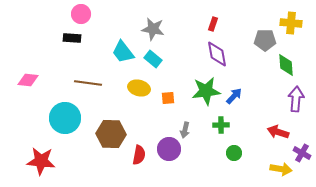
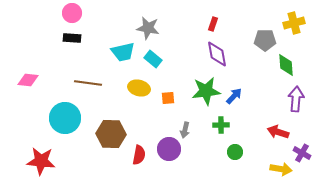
pink circle: moved 9 px left, 1 px up
yellow cross: moved 3 px right; rotated 20 degrees counterclockwise
gray star: moved 5 px left, 1 px up
cyan trapezoid: rotated 65 degrees counterclockwise
green circle: moved 1 px right, 1 px up
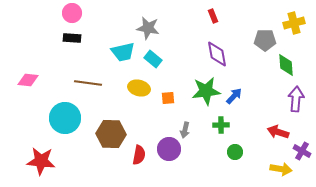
red rectangle: moved 8 px up; rotated 40 degrees counterclockwise
purple cross: moved 2 px up
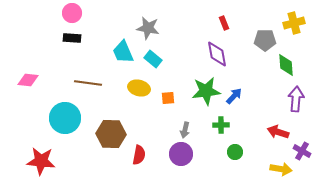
red rectangle: moved 11 px right, 7 px down
cyan trapezoid: rotated 80 degrees clockwise
purple circle: moved 12 px right, 5 px down
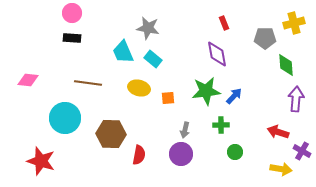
gray pentagon: moved 2 px up
red star: rotated 12 degrees clockwise
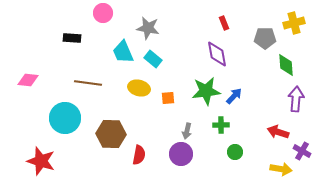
pink circle: moved 31 px right
gray arrow: moved 2 px right, 1 px down
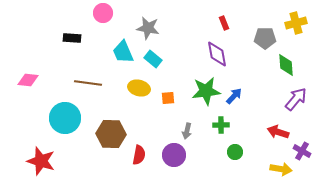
yellow cross: moved 2 px right
purple arrow: rotated 35 degrees clockwise
purple circle: moved 7 px left, 1 px down
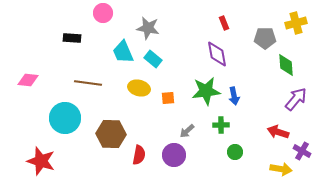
blue arrow: rotated 126 degrees clockwise
gray arrow: rotated 35 degrees clockwise
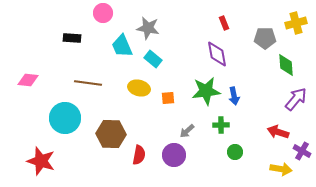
cyan trapezoid: moved 1 px left, 6 px up
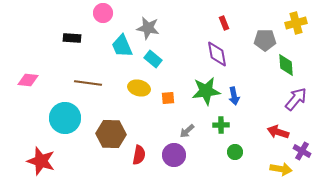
gray pentagon: moved 2 px down
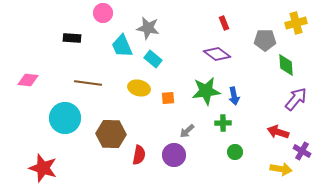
purple diamond: rotated 44 degrees counterclockwise
green cross: moved 2 px right, 2 px up
red star: moved 2 px right, 7 px down
